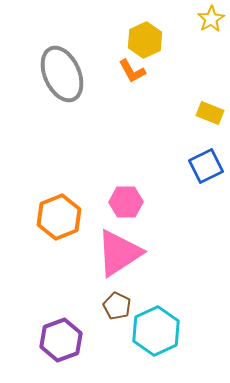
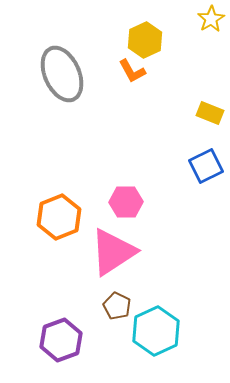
pink triangle: moved 6 px left, 1 px up
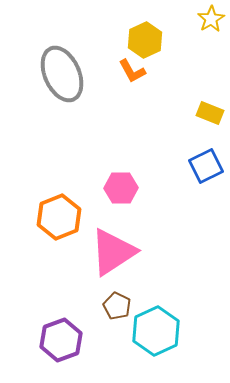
pink hexagon: moved 5 px left, 14 px up
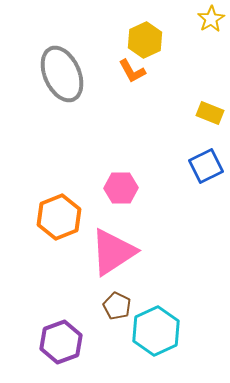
purple hexagon: moved 2 px down
